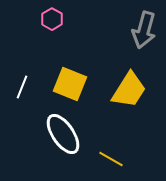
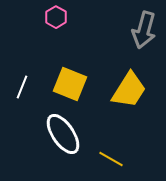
pink hexagon: moved 4 px right, 2 px up
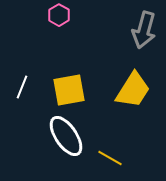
pink hexagon: moved 3 px right, 2 px up
yellow square: moved 1 px left, 6 px down; rotated 32 degrees counterclockwise
yellow trapezoid: moved 4 px right
white ellipse: moved 3 px right, 2 px down
yellow line: moved 1 px left, 1 px up
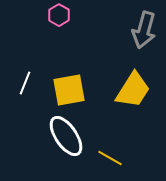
white line: moved 3 px right, 4 px up
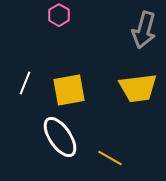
yellow trapezoid: moved 5 px right, 2 px up; rotated 51 degrees clockwise
white ellipse: moved 6 px left, 1 px down
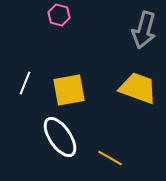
pink hexagon: rotated 15 degrees counterclockwise
yellow trapezoid: rotated 153 degrees counterclockwise
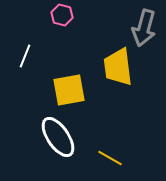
pink hexagon: moved 3 px right
gray arrow: moved 2 px up
white line: moved 27 px up
yellow trapezoid: moved 20 px left, 21 px up; rotated 117 degrees counterclockwise
white ellipse: moved 2 px left
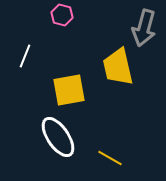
yellow trapezoid: rotated 6 degrees counterclockwise
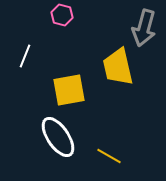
yellow line: moved 1 px left, 2 px up
